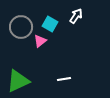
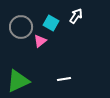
cyan square: moved 1 px right, 1 px up
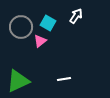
cyan square: moved 3 px left
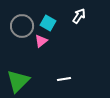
white arrow: moved 3 px right
gray circle: moved 1 px right, 1 px up
pink triangle: moved 1 px right
green triangle: rotated 20 degrees counterclockwise
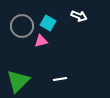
white arrow: rotated 77 degrees clockwise
pink triangle: rotated 24 degrees clockwise
white line: moved 4 px left
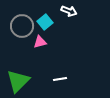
white arrow: moved 10 px left, 5 px up
cyan square: moved 3 px left, 1 px up; rotated 21 degrees clockwise
pink triangle: moved 1 px left, 1 px down
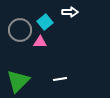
white arrow: moved 1 px right, 1 px down; rotated 21 degrees counterclockwise
gray circle: moved 2 px left, 4 px down
pink triangle: rotated 16 degrees clockwise
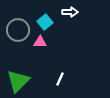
gray circle: moved 2 px left
white line: rotated 56 degrees counterclockwise
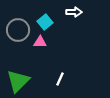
white arrow: moved 4 px right
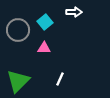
pink triangle: moved 4 px right, 6 px down
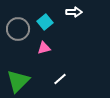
gray circle: moved 1 px up
pink triangle: rotated 16 degrees counterclockwise
white line: rotated 24 degrees clockwise
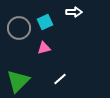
cyan square: rotated 14 degrees clockwise
gray circle: moved 1 px right, 1 px up
